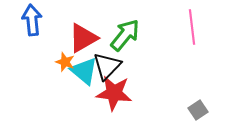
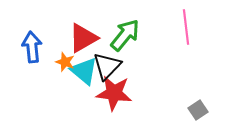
blue arrow: moved 27 px down
pink line: moved 6 px left
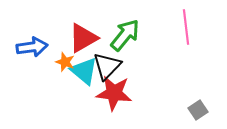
blue arrow: rotated 88 degrees clockwise
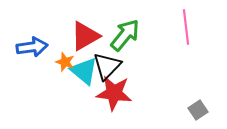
red triangle: moved 2 px right, 2 px up
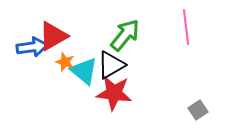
red triangle: moved 32 px left
black triangle: moved 4 px right, 1 px up; rotated 16 degrees clockwise
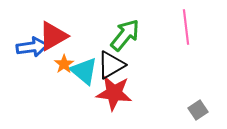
orange star: moved 1 px left, 2 px down; rotated 18 degrees clockwise
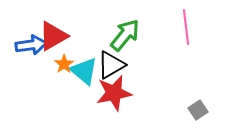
blue arrow: moved 1 px left, 2 px up
red star: rotated 18 degrees counterclockwise
